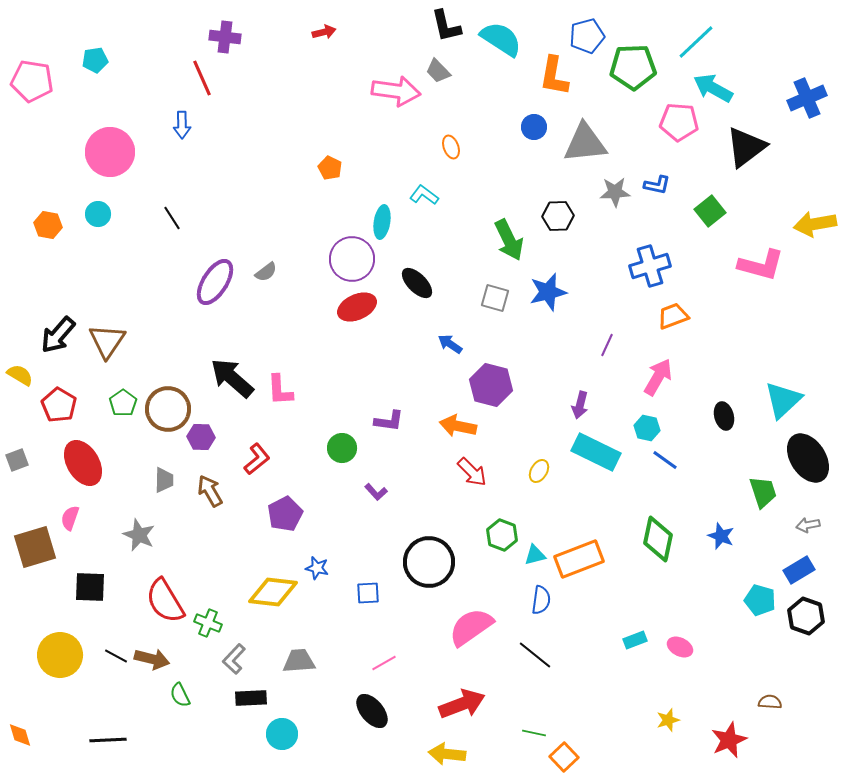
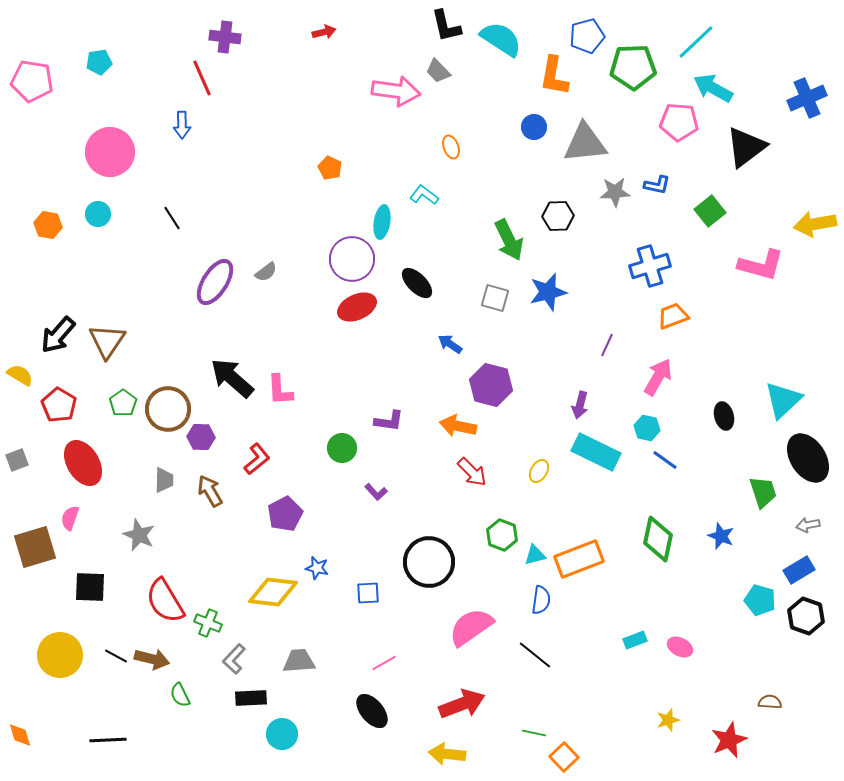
cyan pentagon at (95, 60): moved 4 px right, 2 px down
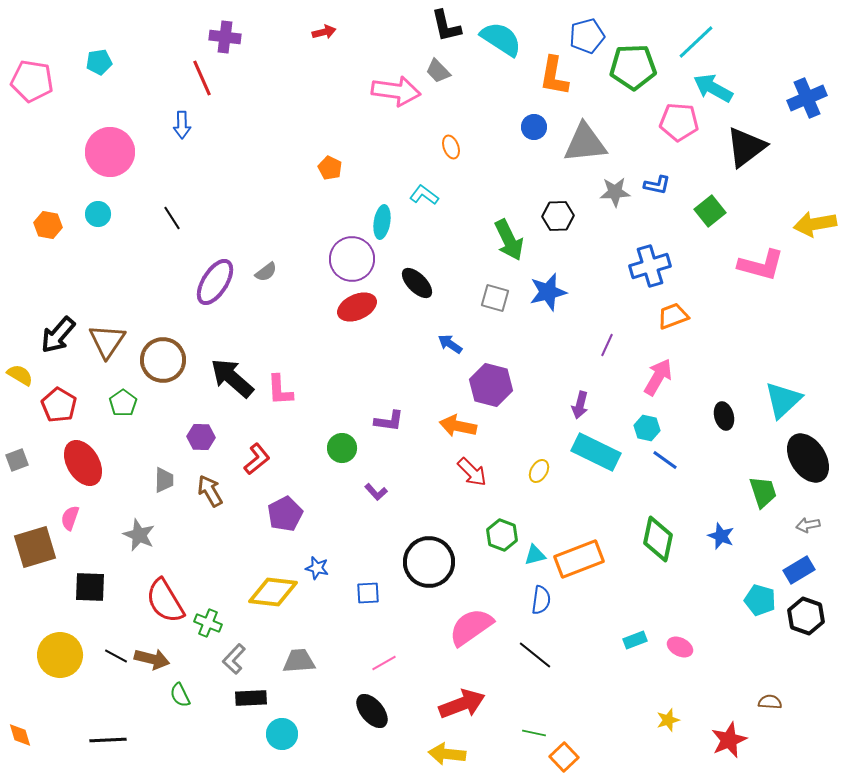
brown circle at (168, 409): moved 5 px left, 49 px up
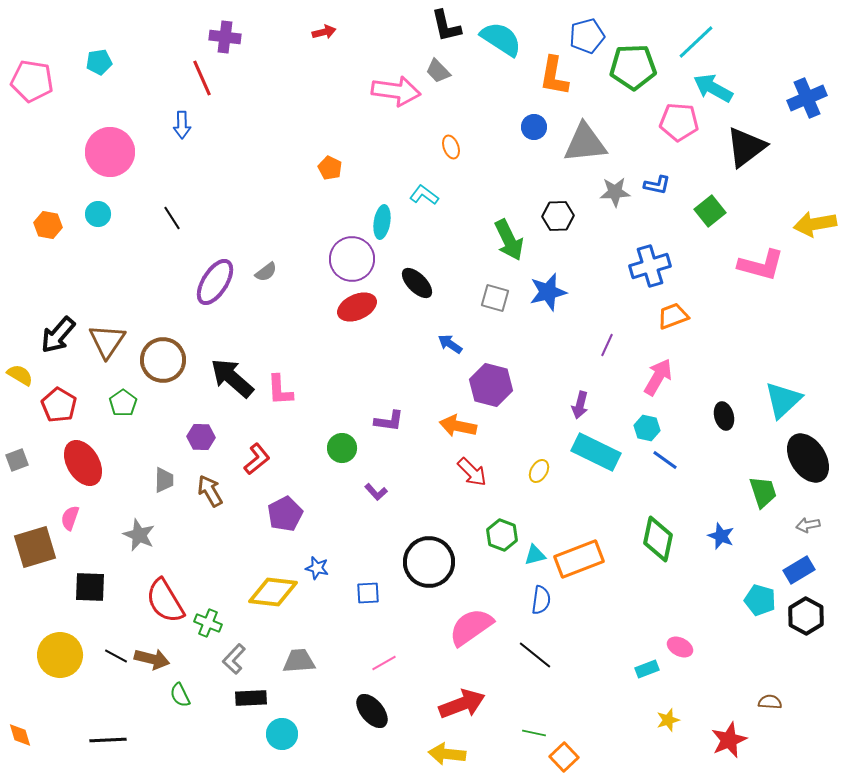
black hexagon at (806, 616): rotated 9 degrees clockwise
cyan rectangle at (635, 640): moved 12 px right, 29 px down
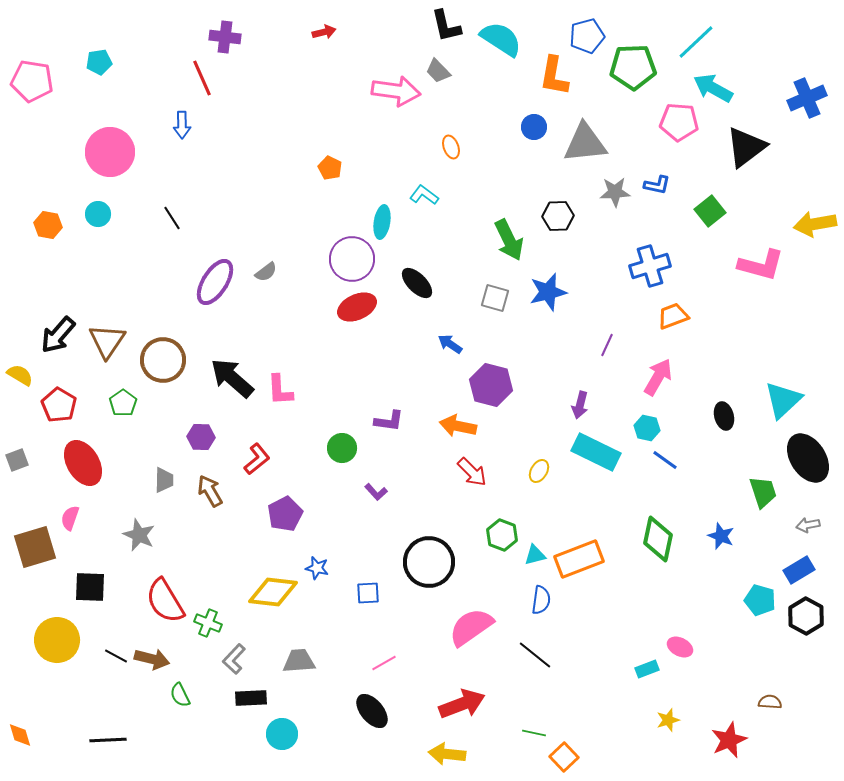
yellow circle at (60, 655): moved 3 px left, 15 px up
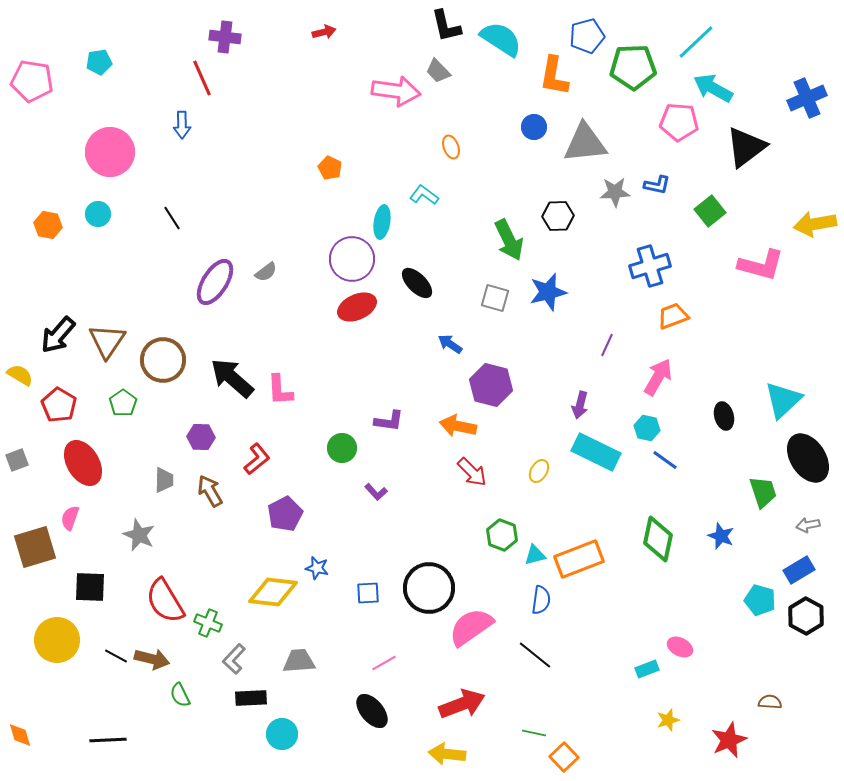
black circle at (429, 562): moved 26 px down
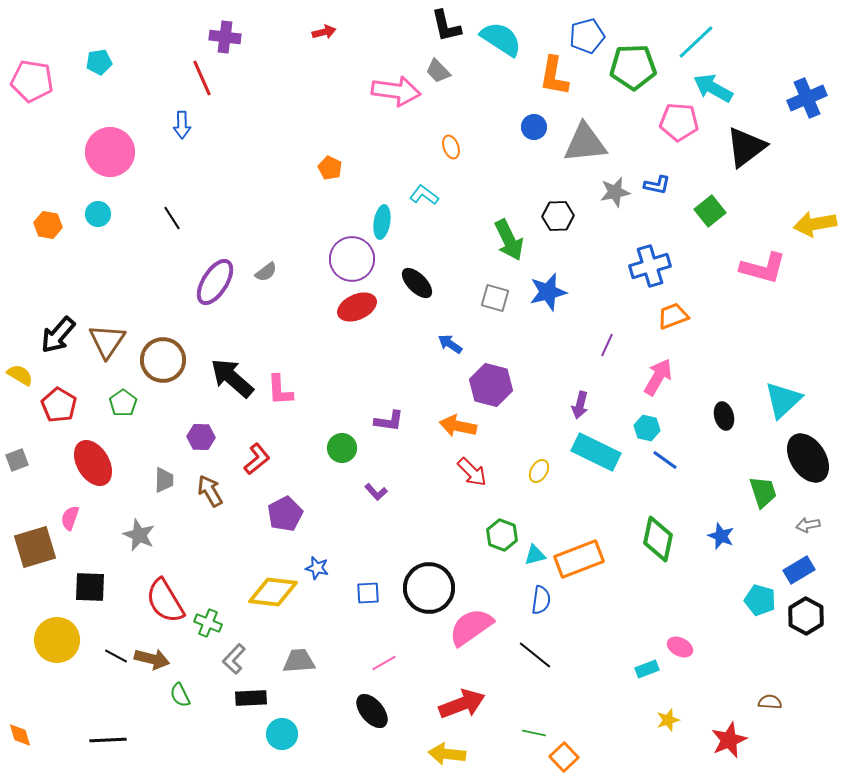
gray star at (615, 192): rotated 8 degrees counterclockwise
pink L-shape at (761, 265): moved 2 px right, 3 px down
red ellipse at (83, 463): moved 10 px right
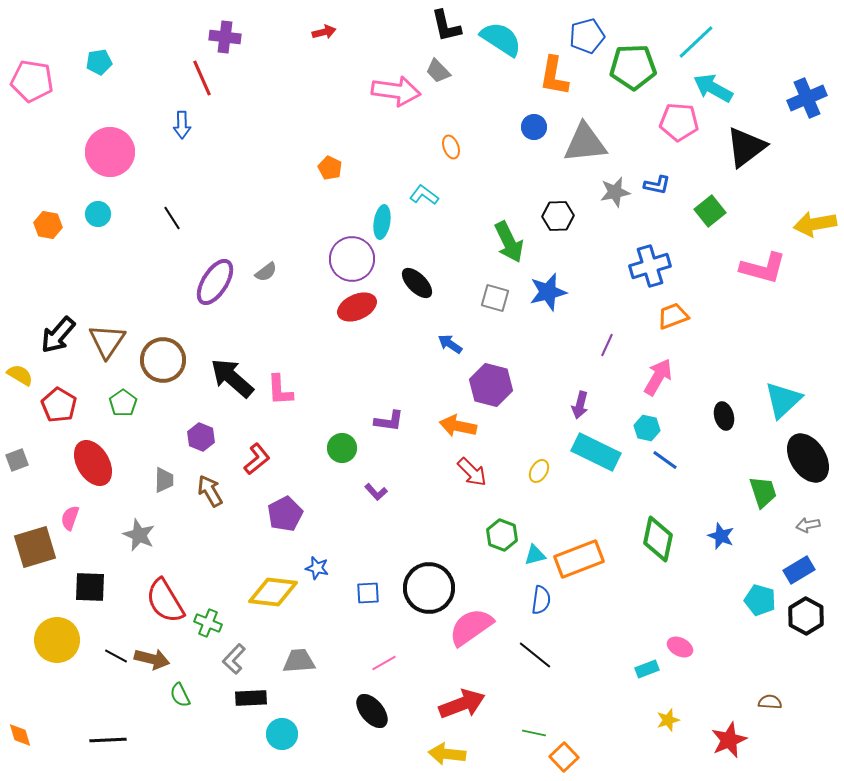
green arrow at (509, 240): moved 2 px down
purple hexagon at (201, 437): rotated 20 degrees clockwise
